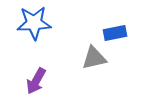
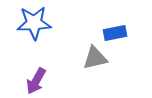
gray triangle: moved 1 px right
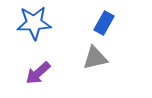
blue rectangle: moved 11 px left, 10 px up; rotated 50 degrees counterclockwise
purple arrow: moved 2 px right, 8 px up; rotated 20 degrees clockwise
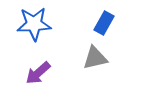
blue star: moved 1 px down
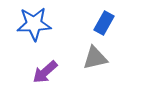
purple arrow: moved 7 px right, 1 px up
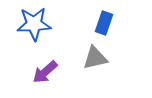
blue rectangle: rotated 10 degrees counterclockwise
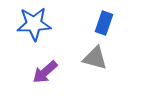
gray triangle: rotated 28 degrees clockwise
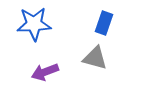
purple arrow: rotated 20 degrees clockwise
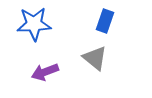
blue rectangle: moved 1 px right, 2 px up
gray triangle: rotated 24 degrees clockwise
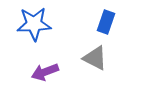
blue rectangle: moved 1 px right, 1 px down
gray triangle: rotated 12 degrees counterclockwise
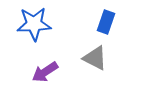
purple arrow: rotated 12 degrees counterclockwise
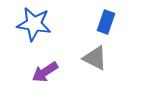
blue star: rotated 12 degrees clockwise
